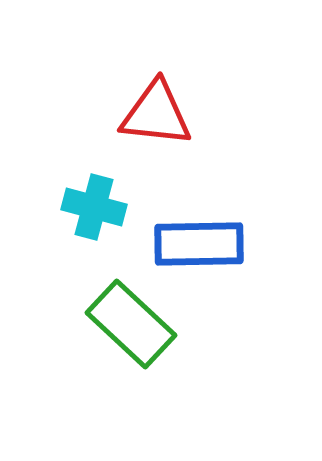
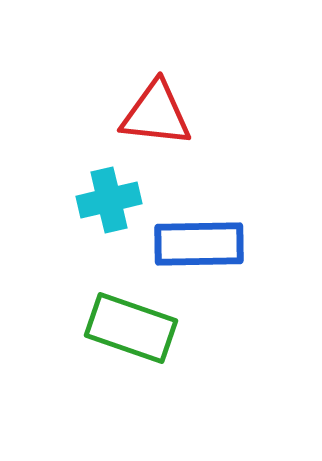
cyan cross: moved 15 px right, 7 px up; rotated 28 degrees counterclockwise
green rectangle: moved 4 px down; rotated 24 degrees counterclockwise
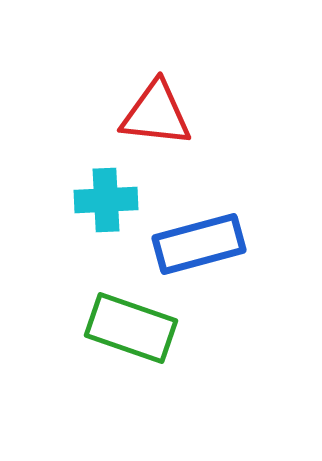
cyan cross: moved 3 px left; rotated 10 degrees clockwise
blue rectangle: rotated 14 degrees counterclockwise
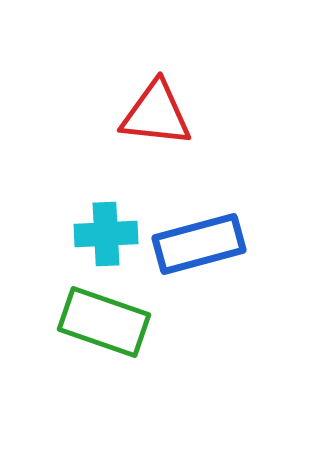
cyan cross: moved 34 px down
green rectangle: moved 27 px left, 6 px up
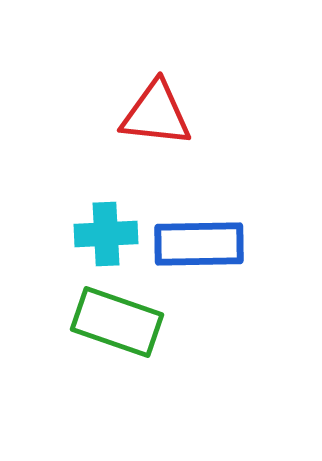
blue rectangle: rotated 14 degrees clockwise
green rectangle: moved 13 px right
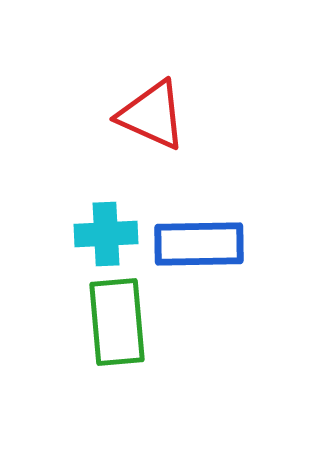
red triangle: moved 4 px left, 1 px down; rotated 18 degrees clockwise
green rectangle: rotated 66 degrees clockwise
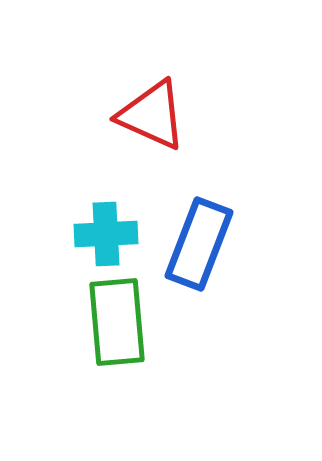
blue rectangle: rotated 68 degrees counterclockwise
